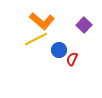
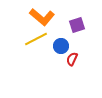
orange L-shape: moved 4 px up
purple square: moved 7 px left; rotated 28 degrees clockwise
blue circle: moved 2 px right, 4 px up
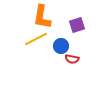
orange L-shape: rotated 60 degrees clockwise
red semicircle: rotated 104 degrees counterclockwise
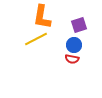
purple square: moved 2 px right
blue circle: moved 13 px right, 1 px up
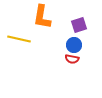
yellow line: moved 17 px left; rotated 40 degrees clockwise
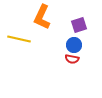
orange L-shape: rotated 15 degrees clockwise
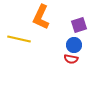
orange L-shape: moved 1 px left
red semicircle: moved 1 px left
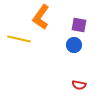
orange L-shape: rotated 10 degrees clockwise
purple square: rotated 28 degrees clockwise
red semicircle: moved 8 px right, 26 px down
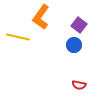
purple square: rotated 28 degrees clockwise
yellow line: moved 1 px left, 2 px up
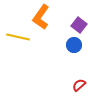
red semicircle: rotated 128 degrees clockwise
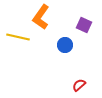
purple square: moved 5 px right; rotated 14 degrees counterclockwise
blue circle: moved 9 px left
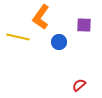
purple square: rotated 21 degrees counterclockwise
blue circle: moved 6 px left, 3 px up
